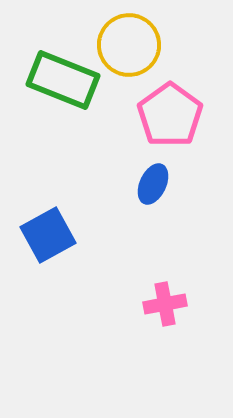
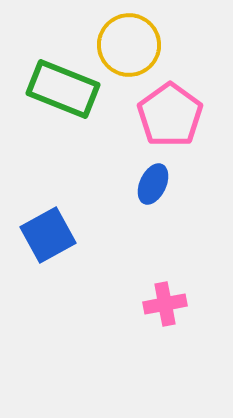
green rectangle: moved 9 px down
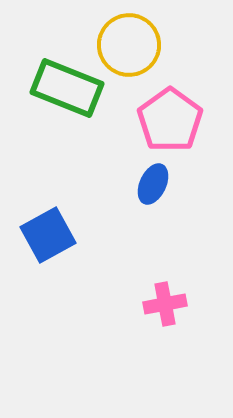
green rectangle: moved 4 px right, 1 px up
pink pentagon: moved 5 px down
